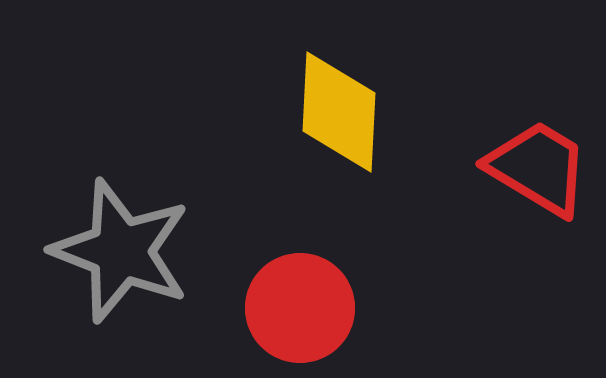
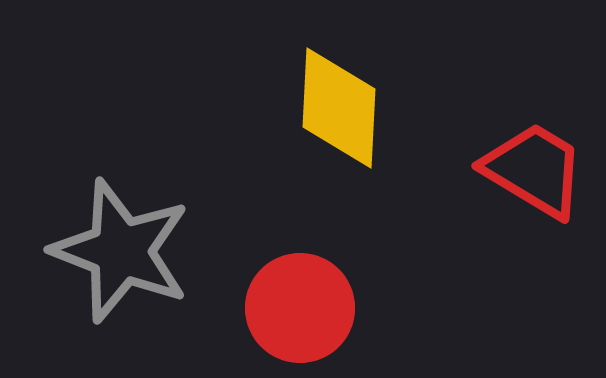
yellow diamond: moved 4 px up
red trapezoid: moved 4 px left, 2 px down
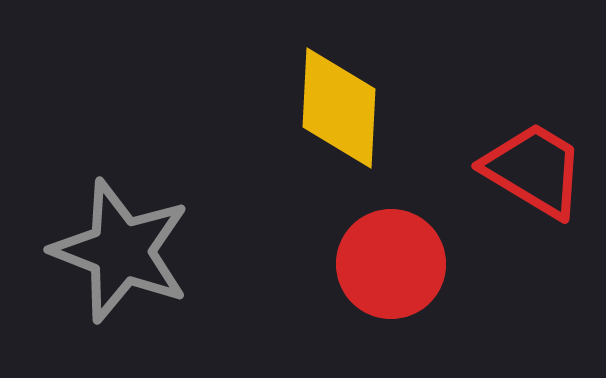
red circle: moved 91 px right, 44 px up
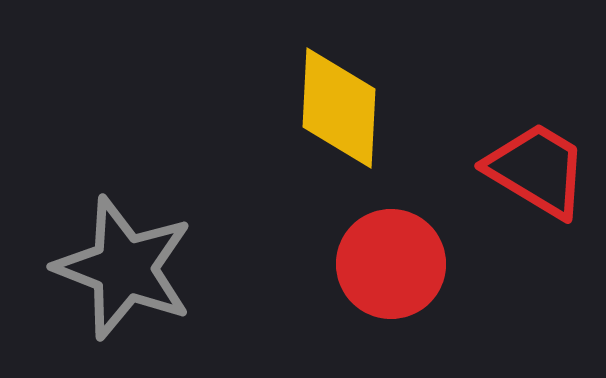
red trapezoid: moved 3 px right
gray star: moved 3 px right, 17 px down
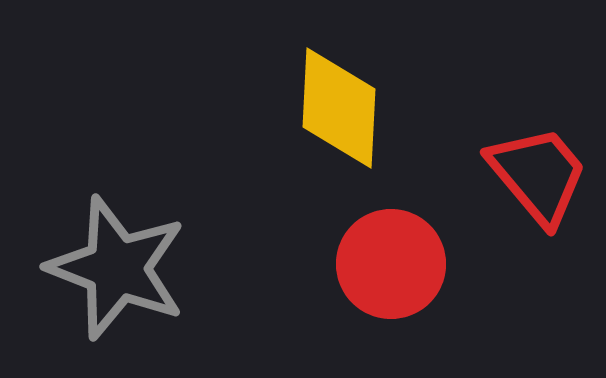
red trapezoid: moved 1 px right, 5 px down; rotated 19 degrees clockwise
gray star: moved 7 px left
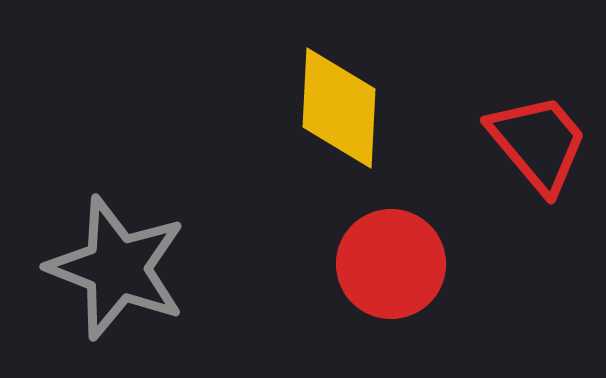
red trapezoid: moved 32 px up
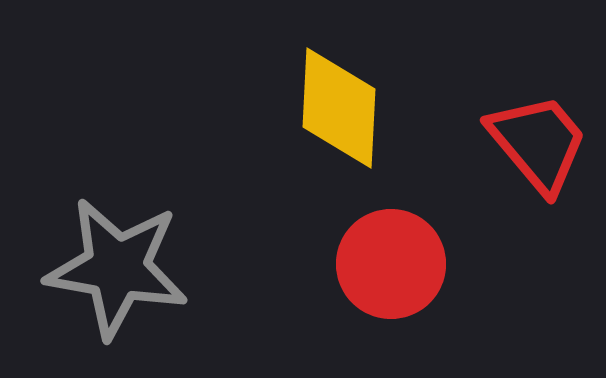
gray star: rotated 11 degrees counterclockwise
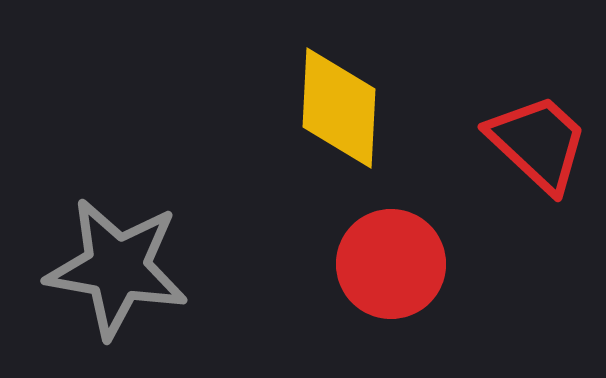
red trapezoid: rotated 7 degrees counterclockwise
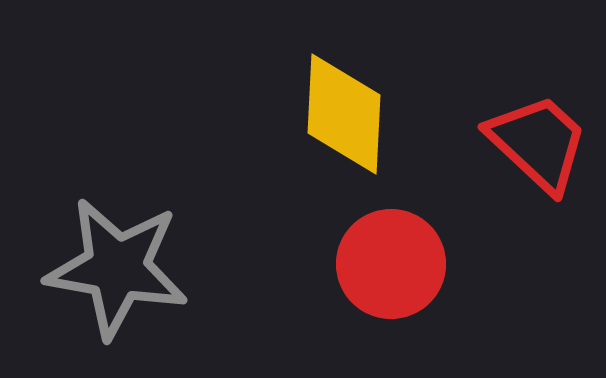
yellow diamond: moved 5 px right, 6 px down
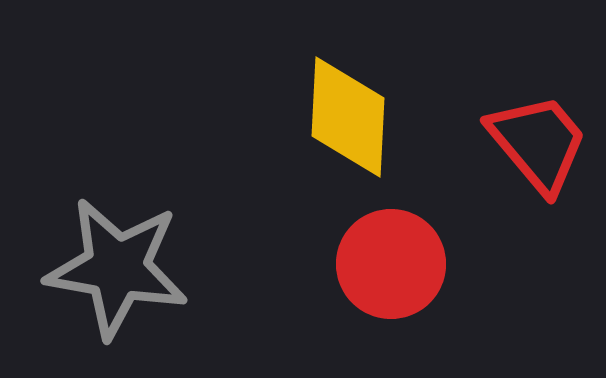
yellow diamond: moved 4 px right, 3 px down
red trapezoid: rotated 7 degrees clockwise
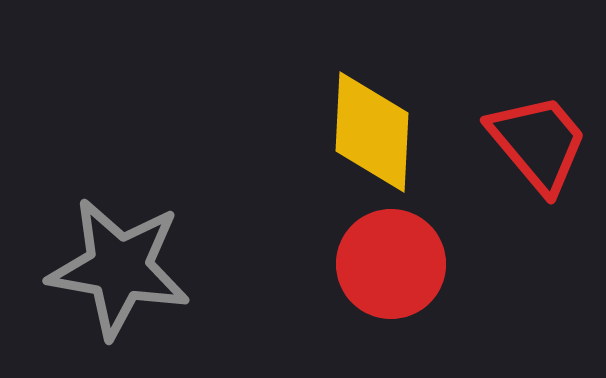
yellow diamond: moved 24 px right, 15 px down
gray star: moved 2 px right
